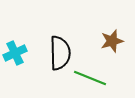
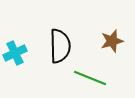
black semicircle: moved 7 px up
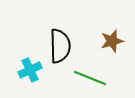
cyan cross: moved 15 px right, 17 px down
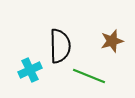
green line: moved 1 px left, 2 px up
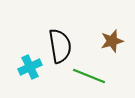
black semicircle: rotated 8 degrees counterclockwise
cyan cross: moved 3 px up
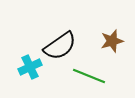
black semicircle: rotated 64 degrees clockwise
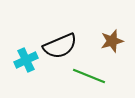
black semicircle: rotated 12 degrees clockwise
cyan cross: moved 4 px left, 7 px up
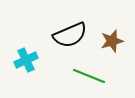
black semicircle: moved 10 px right, 11 px up
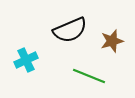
black semicircle: moved 5 px up
